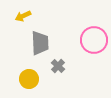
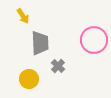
yellow arrow: rotated 98 degrees counterclockwise
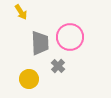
yellow arrow: moved 2 px left, 4 px up
pink circle: moved 24 px left, 3 px up
